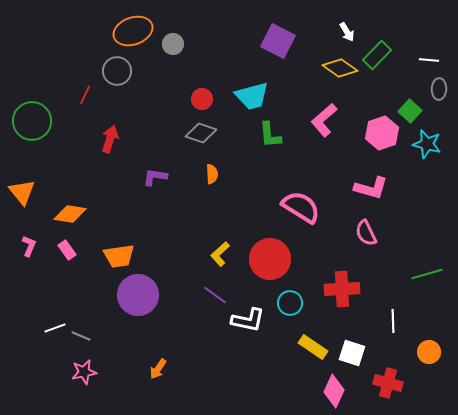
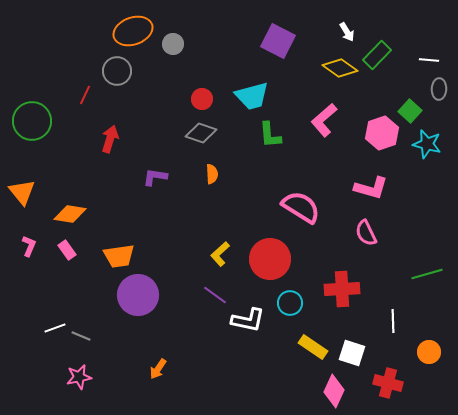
pink star at (84, 372): moved 5 px left, 5 px down
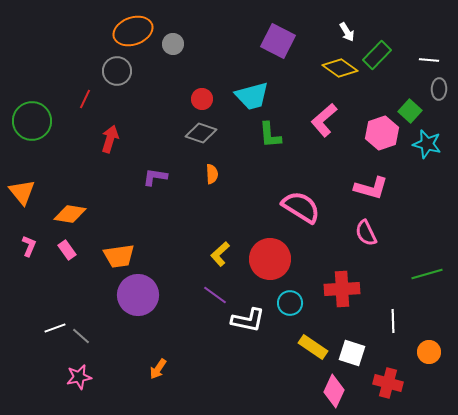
red line at (85, 95): moved 4 px down
gray line at (81, 336): rotated 18 degrees clockwise
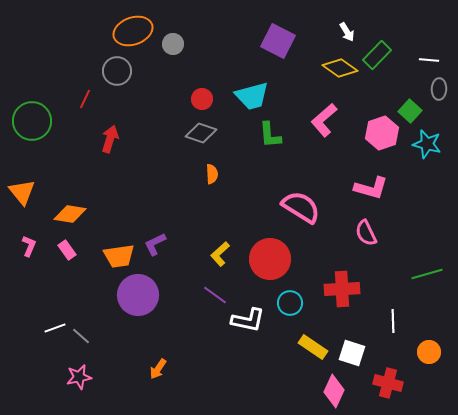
purple L-shape at (155, 177): moved 67 px down; rotated 35 degrees counterclockwise
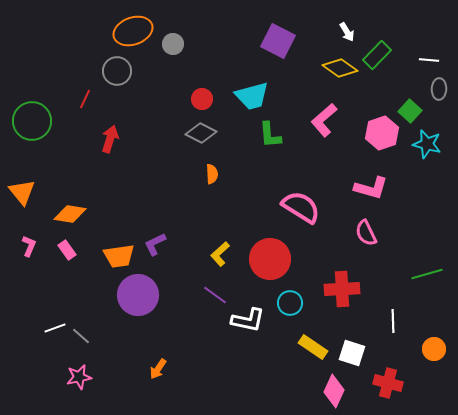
gray diamond at (201, 133): rotated 8 degrees clockwise
orange circle at (429, 352): moved 5 px right, 3 px up
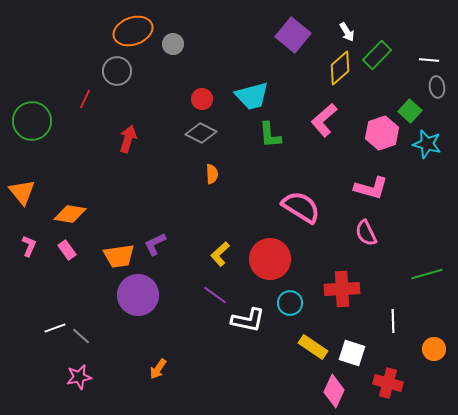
purple square at (278, 41): moved 15 px right, 6 px up; rotated 12 degrees clockwise
yellow diamond at (340, 68): rotated 76 degrees counterclockwise
gray ellipse at (439, 89): moved 2 px left, 2 px up; rotated 10 degrees counterclockwise
red arrow at (110, 139): moved 18 px right
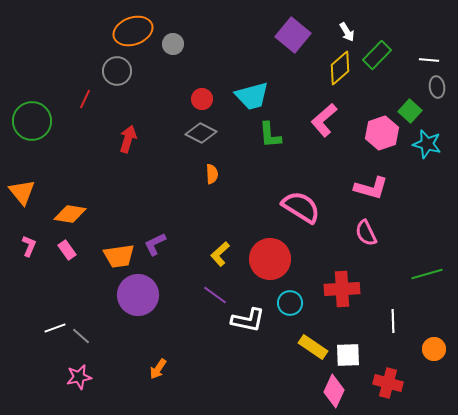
white square at (352, 353): moved 4 px left, 2 px down; rotated 20 degrees counterclockwise
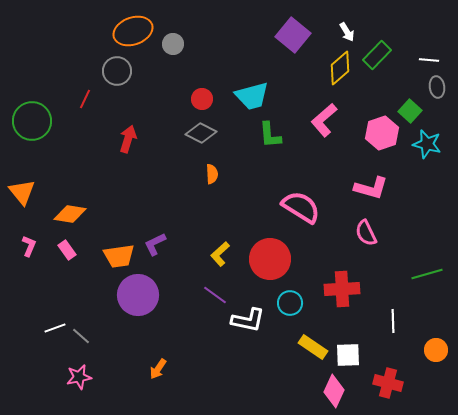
orange circle at (434, 349): moved 2 px right, 1 px down
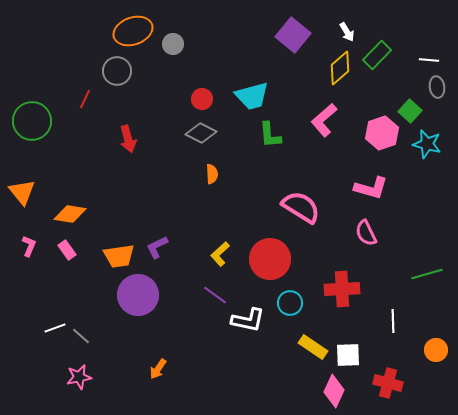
red arrow at (128, 139): rotated 148 degrees clockwise
purple L-shape at (155, 244): moved 2 px right, 3 px down
